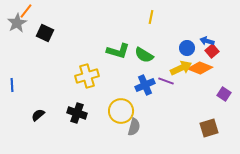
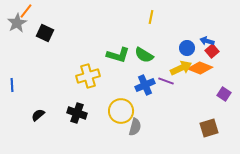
green L-shape: moved 4 px down
yellow cross: moved 1 px right
gray semicircle: moved 1 px right
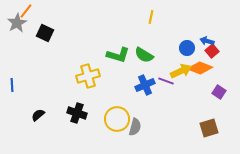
yellow arrow: moved 3 px down
purple square: moved 5 px left, 2 px up
yellow circle: moved 4 px left, 8 px down
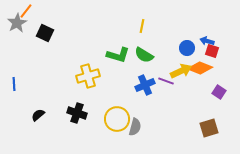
yellow line: moved 9 px left, 9 px down
red square: rotated 32 degrees counterclockwise
blue line: moved 2 px right, 1 px up
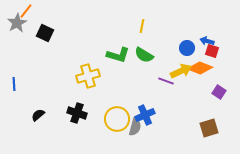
blue cross: moved 30 px down
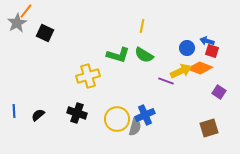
blue line: moved 27 px down
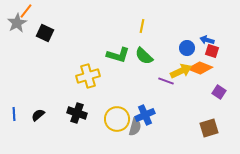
blue arrow: moved 1 px up
green semicircle: moved 1 px down; rotated 12 degrees clockwise
blue line: moved 3 px down
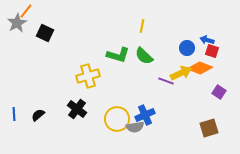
yellow arrow: moved 2 px down
black cross: moved 4 px up; rotated 18 degrees clockwise
gray semicircle: rotated 66 degrees clockwise
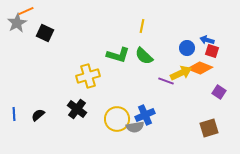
orange line: rotated 28 degrees clockwise
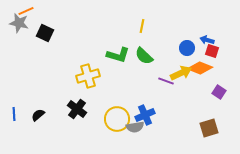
gray star: moved 2 px right; rotated 30 degrees counterclockwise
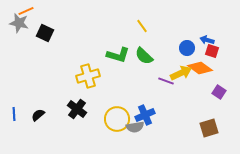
yellow line: rotated 48 degrees counterclockwise
orange diamond: rotated 15 degrees clockwise
